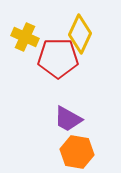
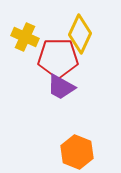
purple trapezoid: moved 7 px left, 32 px up
orange hexagon: rotated 12 degrees clockwise
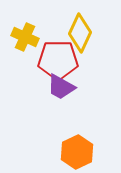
yellow diamond: moved 1 px up
red pentagon: moved 2 px down
orange hexagon: rotated 12 degrees clockwise
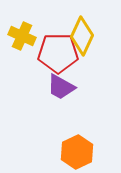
yellow diamond: moved 2 px right, 3 px down
yellow cross: moved 3 px left, 1 px up
red pentagon: moved 7 px up
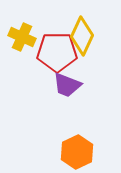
yellow cross: moved 1 px down
red pentagon: moved 1 px left, 1 px up
purple trapezoid: moved 6 px right, 2 px up; rotated 8 degrees counterclockwise
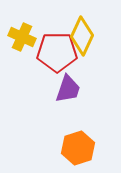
purple trapezoid: moved 1 px right, 4 px down; rotated 92 degrees counterclockwise
orange hexagon: moved 1 px right, 4 px up; rotated 8 degrees clockwise
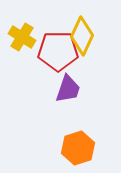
yellow cross: rotated 8 degrees clockwise
red pentagon: moved 1 px right, 1 px up
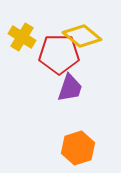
yellow diamond: rotated 75 degrees counterclockwise
red pentagon: moved 1 px right, 3 px down
purple trapezoid: moved 2 px right, 1 px up
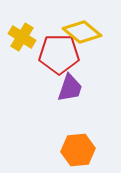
yellow diamond: moved 4 px up
orange hexagon: moved 2 px down; rotated 12 degrees clockwise
